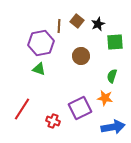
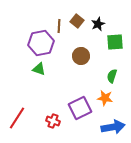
red line: moved 5 px left, 9 px down
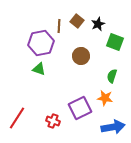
green square: rotated 24 degrees clockwise
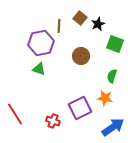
brown square: moved 3 px right, 3 px up
green square: moved 2 px down
red line: moved 2 px left, 4 px up; rotated 65 degrees counterclockwise
blue arrow: rotated 25 degrees counterclockwise
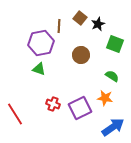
brown circle: moved 1 px up
green semicircle: rotated 104 degrees clockwise
red cross: moved 17 px up
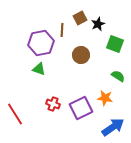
brown square: rotated 24 degrees clockwise
brown line: moved 3 px right, 4 px down
green semicircle: moved 6 px right
purple square: moved 1 px right
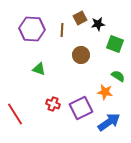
black star: rotated 16 degrees clockwise
purple hexagon: moved 9 px left, 14 px up; rotated 15 degrees clockwise
orange star: moved 6 px up
blue arrow: moved 4 px left, 5 px up
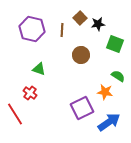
brown square: rotated 16 degrees counterclockwise
purple hexagon: rotated 10 degrees clockwise
red cross: moved 23 px left, 11 px up; rotated 16 degrees clockwise
purple square: moved 1 px right
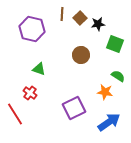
brown line: moved 16 px up
purple square: moved 8 px left
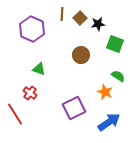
purple hexagon: rotated 10 degrees clockwise
orange star: rotated 14 degrees clockwise
